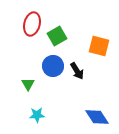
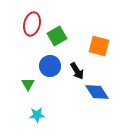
blue circle: moved 3 px left
blue diamond: moved 25 px up
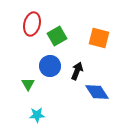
orange square: moved 8 px up
black arrow: rotated 126 degrees counterclockwise
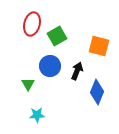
orange square: moved 8 px down
blue diamond: rotated 55 degrees clockwise
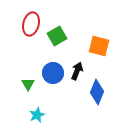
red ellipse: moved 1 px left
blue circle: moved 3 px right, 7 px down
cyan star: rotated 21 degrees counterclockwise
